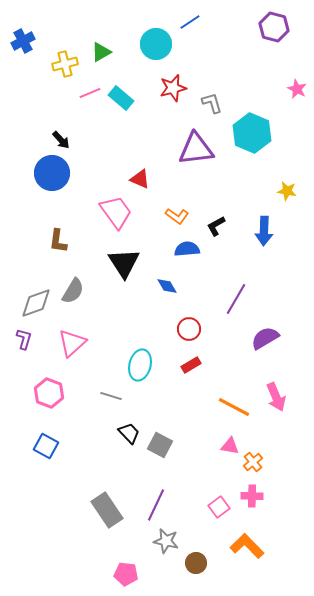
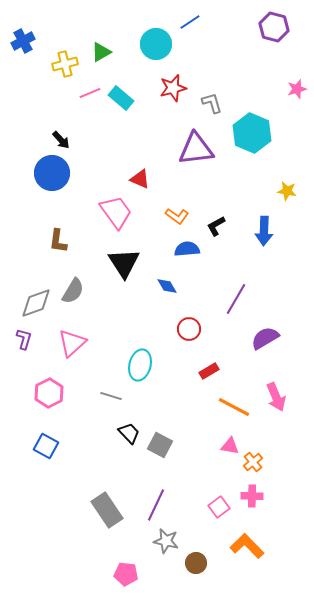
pink star at (297, 89): rotated 30 degrees clockwise
red rectangle at (191, 365): moved 18 px right, 6 px down
pink hexagon at (49, 393): rotated 12 degrees clockwise
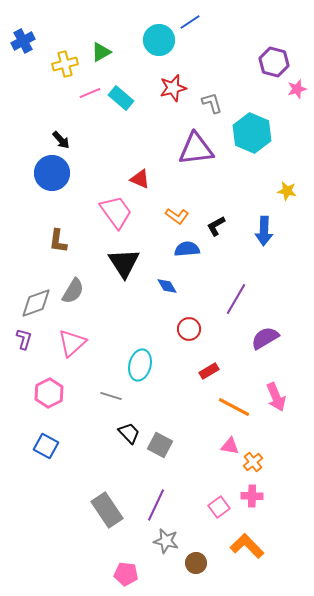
purple hexagon at (274, 27): moved 35 px down
cyan circle at (156, 44): moved 3 px right, 4 px up
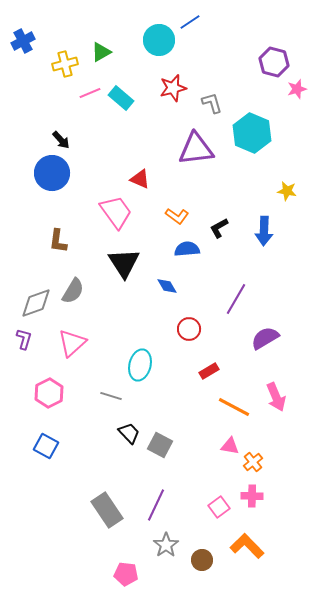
black L-shape at (216, 226): moved 3 px right, 2 px down
gray star at (166, 541): moved 4 px down; rotated 25 degrees clockwise
brown circle at (196, 563): moved 6 px right, 3 px up
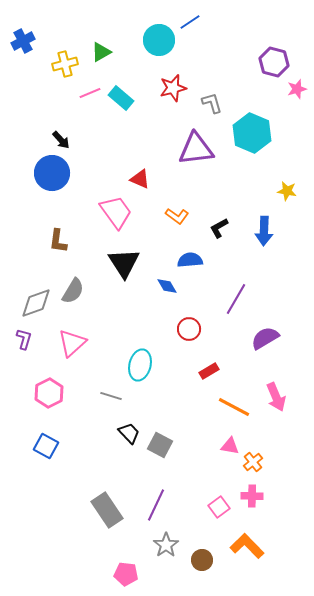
blue semicircle at (187, 249): moved 3 px right, 11 px down
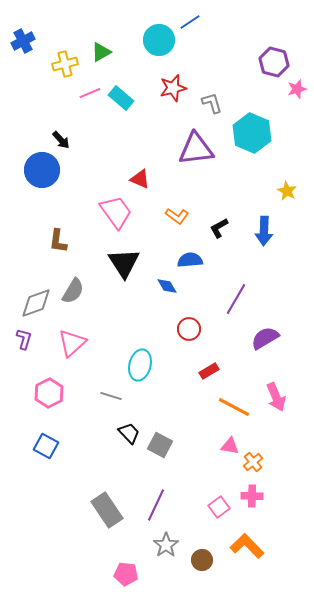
blue circle at (52, 173): moved 10 px left, 3 px up
yellow star at (287, 191): rotated 18 degrees clockwise
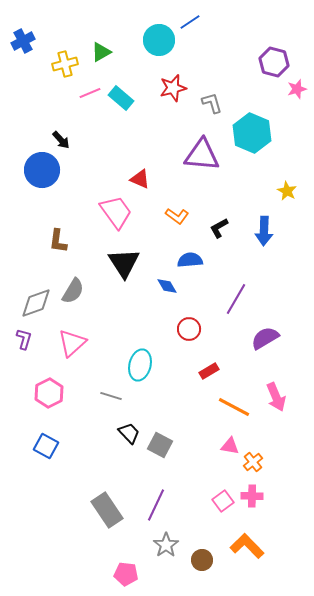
purple triangle at (196, 149): moved 6 px right, 6 px down; rotated 12 degrees clockwise
pink square at (219, 507): moved 4 px right, 6 px up
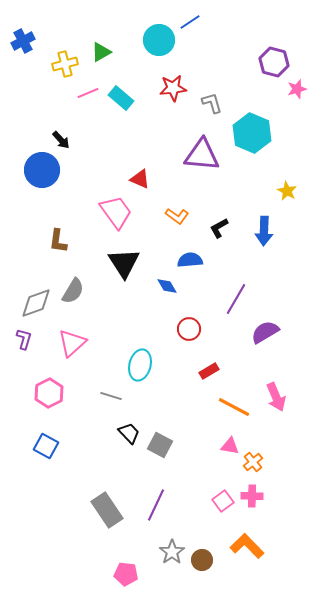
red star at (173, 88): rotated 8 degrees clockwise
pink line at (90, 93): moved 2 px left
purple semicircle at (265, 338): moved 6 px up
gray star at (166, 545): moved 6 px right, 7 px down
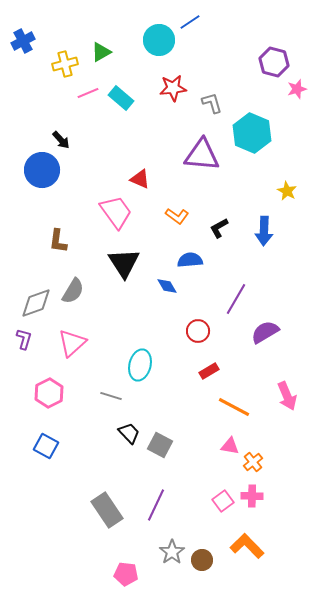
red circle at (189, 329): moved 9 px right, 2 px down
pink arrow at (276, 397): moved 11 px right, 1 px up
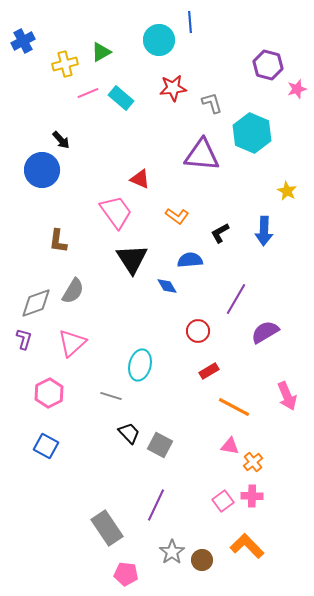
blue line at (190, 22): rotated 60 degrees counterclockwise
purple hexagon at (274, 62): moved 6 px left, 3 px down
black L-shape at (219, 228): moved 1 px right, 5 px down
black triangle at (124, 263): moved 8 px right, 4 px up
gray rectangle at (107, 510): moved 18 px down
